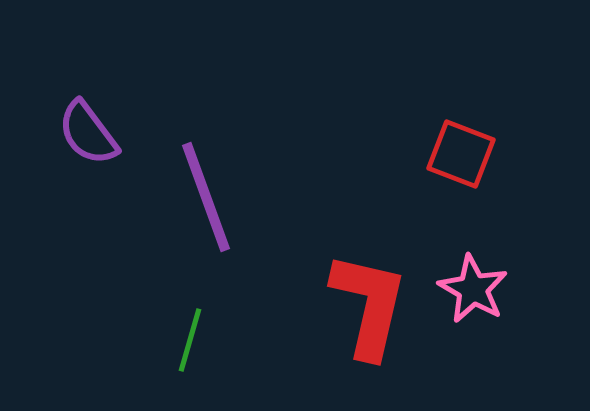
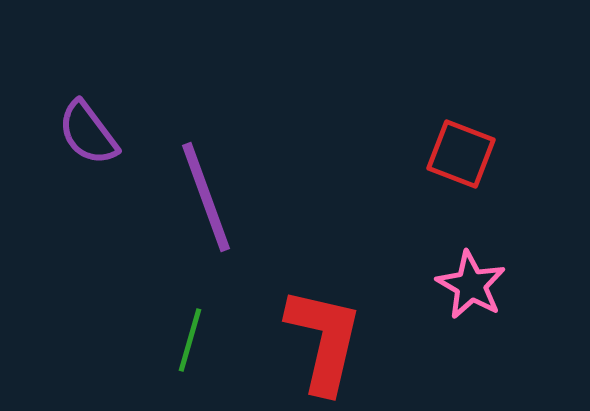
pink star: moved 2 px left, 4 px up
red L-shape: moved 45 px left, 35 px down
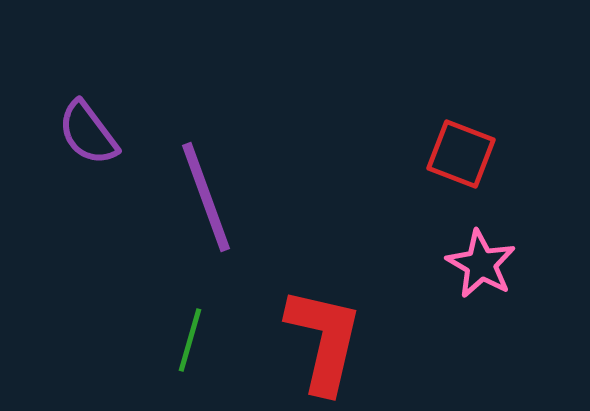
pink star: moved 10 px right, 21 px up
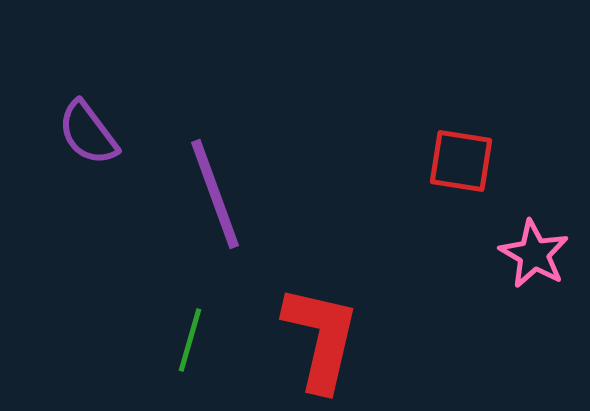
red square: moved 7 px down; rotated 12 degrees counterclockwise
purple line: moved 9 px right, 3 px up
pink star: moved 53 px right, 10 px up
red L-shape: moved 3 px left, 2 px up
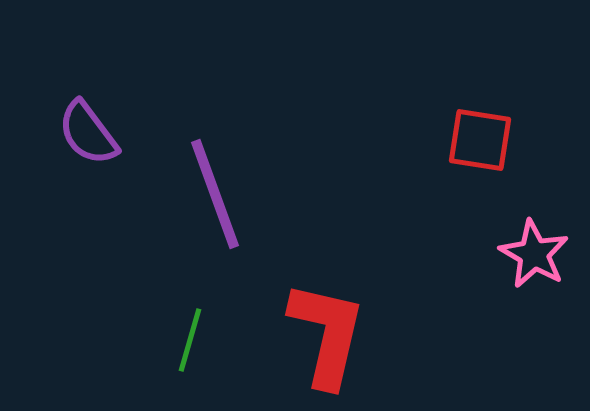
red square: moved 19 px right, 21 px up
red L-shape: moved 6 px right, 4 px up
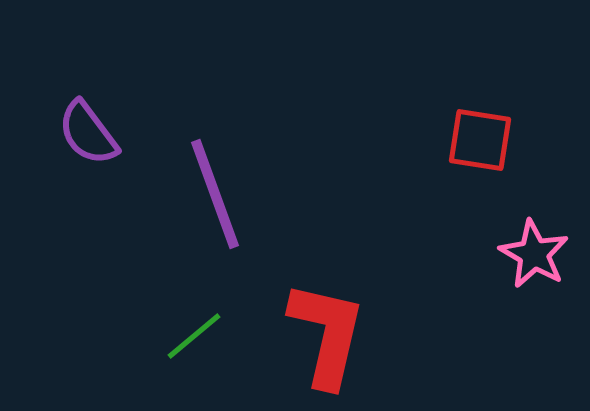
green line: moved 4 px right, 4 px up; rotated 34 degrees clockwise
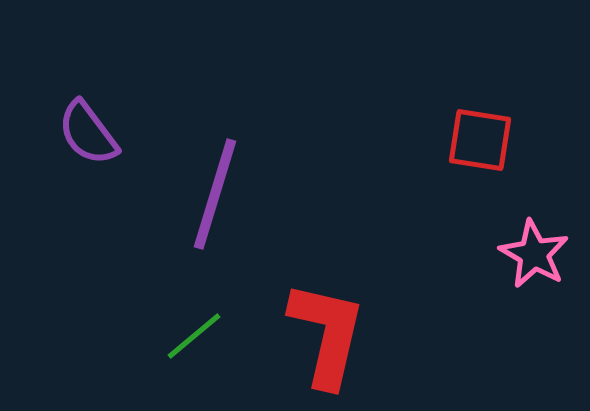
purple line: rotated 37 degrees clockwise
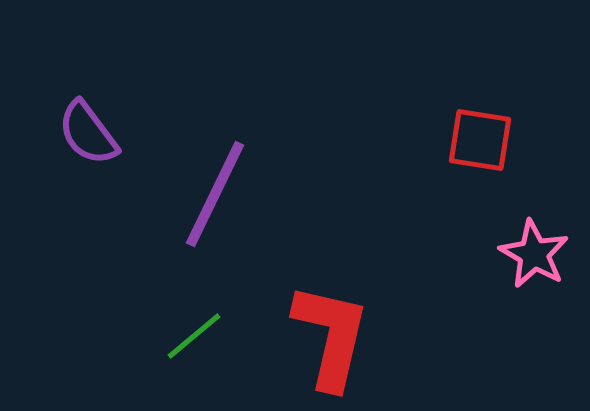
purple line: rotated 9 degrees clockwise
red L-shape: moved 4 px right, 2 px down
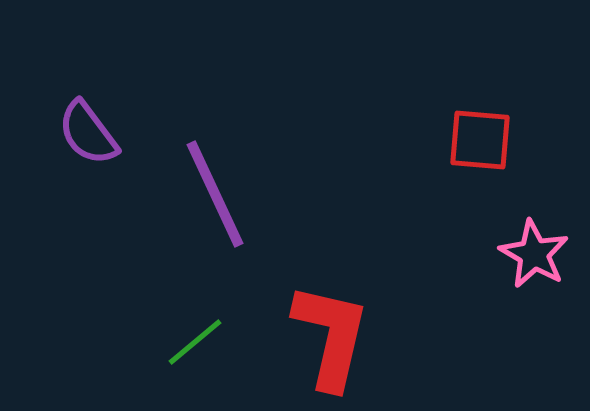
red square: rotated 4 degrees counterclockwise
purple line: rotated 51 degrees counterclockwise
green line: moved 1 px right, 6 px down
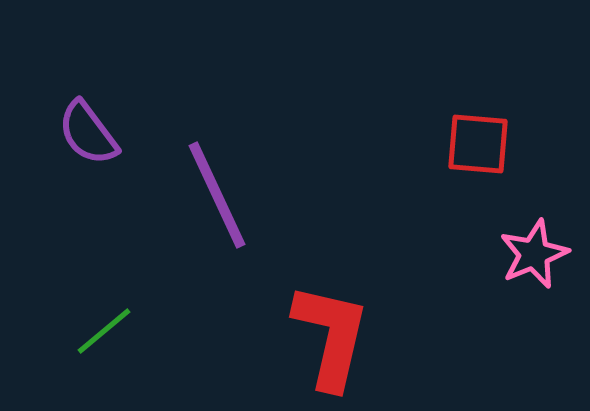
red square: moved 2 px left, 4 px down
purple line: moved 2 px right, 1 px down
pink star: rotated 20 degrees clockwise
green line: moved 91 px left, 11 px up
